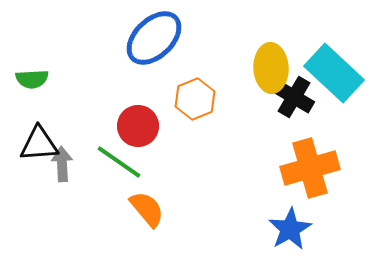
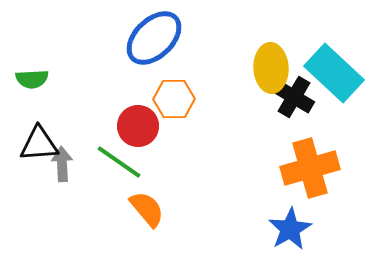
orange hexagon: moved 21 px left; rotated 21 degrees clockwise
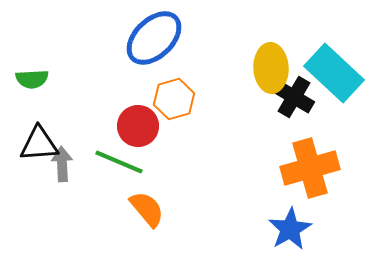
orange hexagon: rotated 15 degrees counterclockwise
green line: rotated 12 degrees counterclockwise
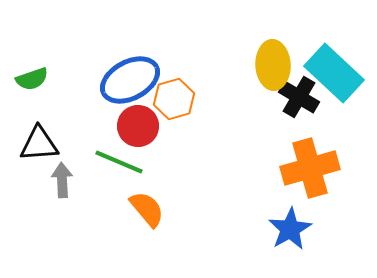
blue ellipse: moved 24 px left, 42 px down; rotated 16 degrees clockwise
yellow ellipse: moved 2 px right, 3 px up
green semicircle: rotated 16 degrees counterclockwise
black cross: moved 5 px right
gray arrow: moved 16 px down
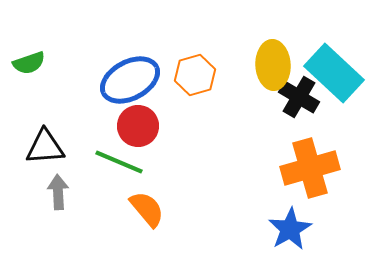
green semicircle: moved 3 px left, 16 px up
orange hexagon: moved 21 px right, 24 px up
black triangle: moved 6 px right, 3 px down
gray arrow: moved 4 px left, 12 px down
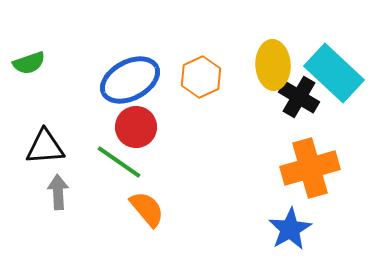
orange hexagon: moved 6 px right, 2 px down; rotated 9 degrees counterclockwise
red circle: moved 2 px left, 1 px down
green line: rotated 12 degrees clockwise
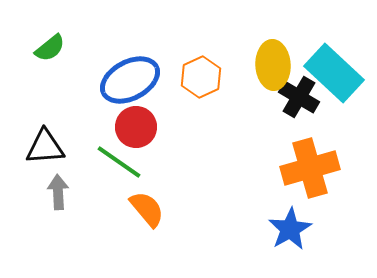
green semicircle: moved 21 px right, 15 px up; rotated 20 degrees counterclockwise
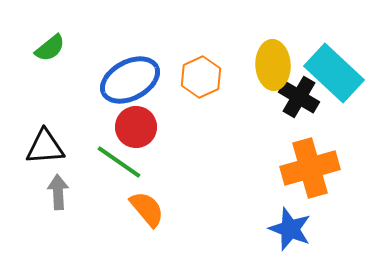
blue star: rotated 21 degrees counterclockwise
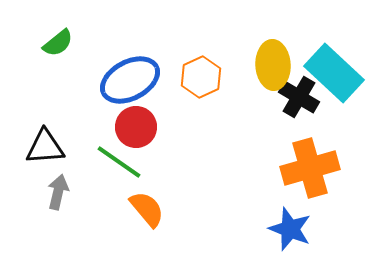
green semicircle: moved 8 px right, 5 px up
gray arrow: rotated 16 degrees clockwise
